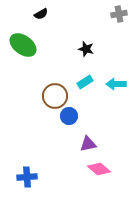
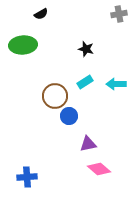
green ellipse: rotated 40 degrees counterclockwise
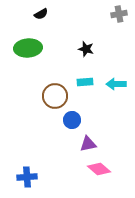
green ellipse: moved 5 px right, 3 px down
cyan rectangle: rotated 28 degrees clockwise
blue circle: moved 3 px right, 4 px down
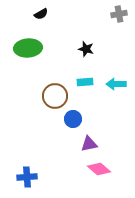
blue circle: moved 1 px right, 1 px up
purple triangle: moved 1 px right
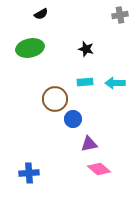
gray cross: moved 1 px right, 1 px down
green ellipse: moved 2 px right; rotated 8 degrees counterclockwise
cyan arrow: moved 1 px left, 1 px up
brown circle: moved 3 px down
blue cross: moved 2 px right, 4 px up
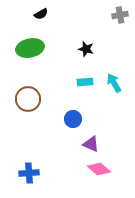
cyan arrow: moved 1 px left; rotated 60 degrees clockwise
brown circle: moved 27 px left
purple triangle: moved 2 px right; rotated 36 degrees clockwise
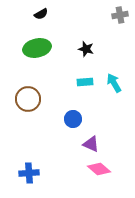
green ellipse: moved 7 px right
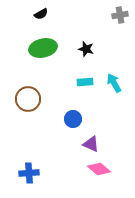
green ellipse: moved 6 px right
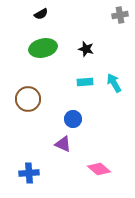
purple triangle: moved 28 px left
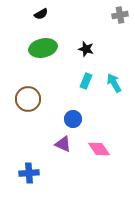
cyan rectangle: moved 1 px right, 1 px up; rotated 63 degrees counterclockwise
pink diamond: moved 20 px up; rotated 15 degrees clockwise
